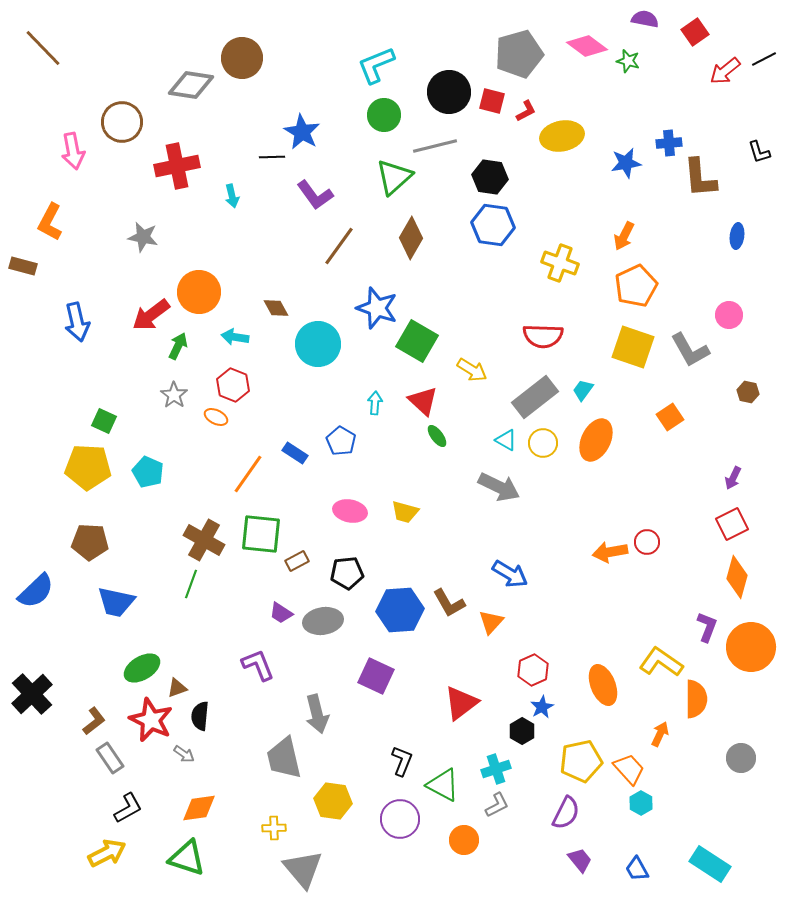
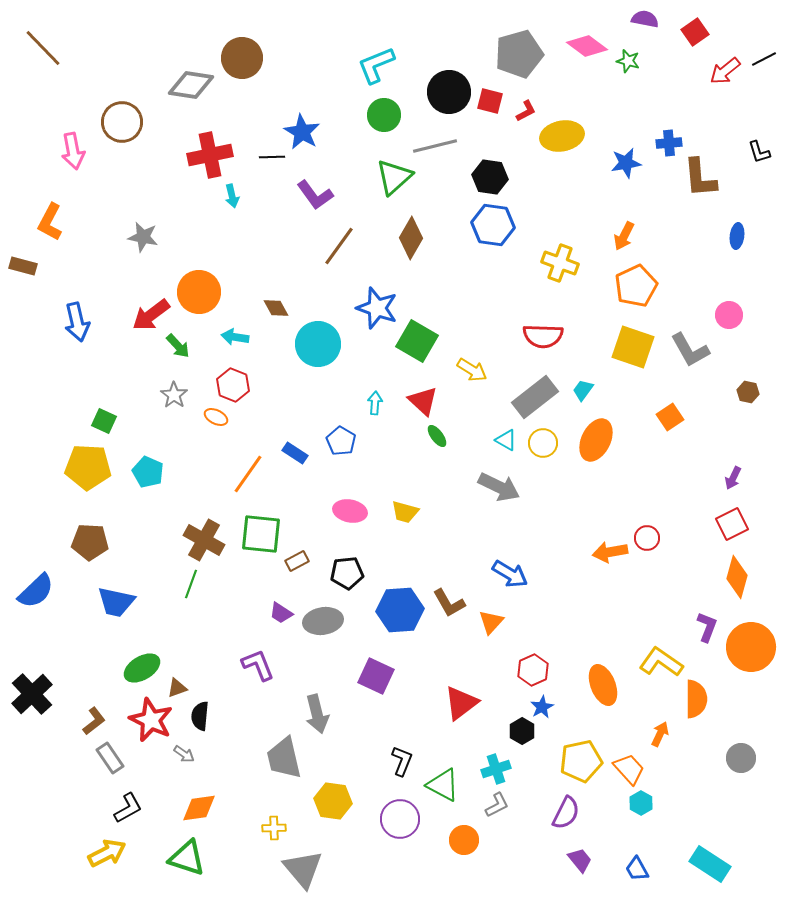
red square at (492, 101): moved 2 px left
red cross at (177, 166): moved 33 px right, 11 px up
green arrow at (178, 346): rotated 112 degrees clockwise
red circle at (647, 542): moved 4 px up
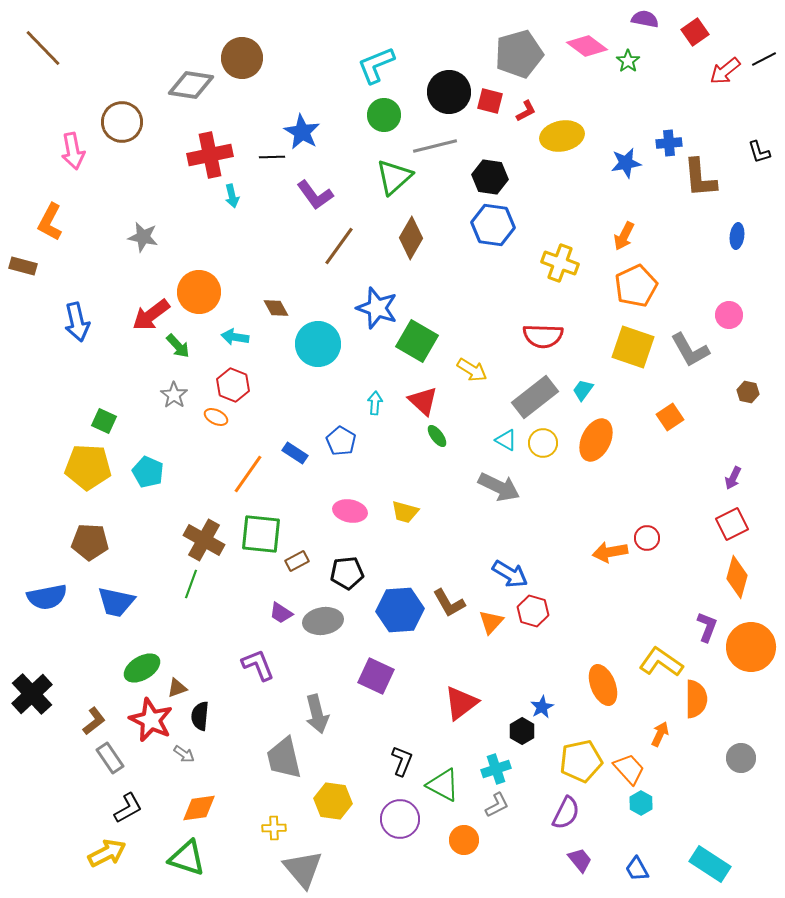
green star at (628, 61): rotated 20 degrees clockwise
blue semicircle at (36, 591): moved 11 px right, 6 px down; rotated 33 degrees clockwise
red hexagon at (533, 670): moved 59 px up; rotated 20 degrees counterclockwise
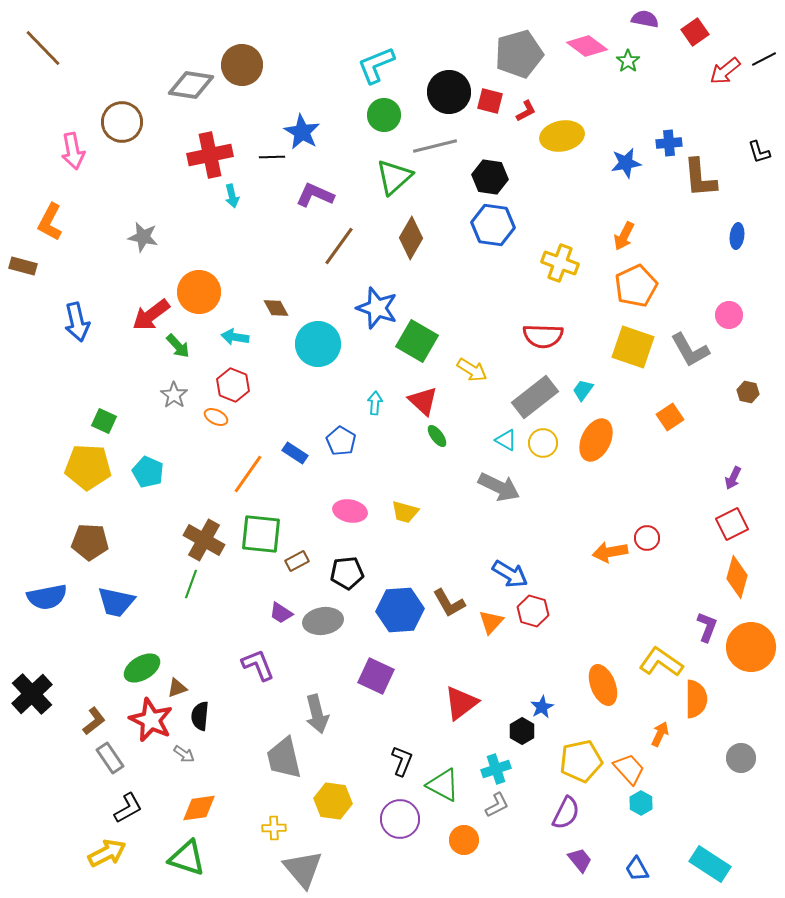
brown circle at (242, 58): moved 7 px down
purple L-shape at (315, 195): rotated 150 degrees clockwise
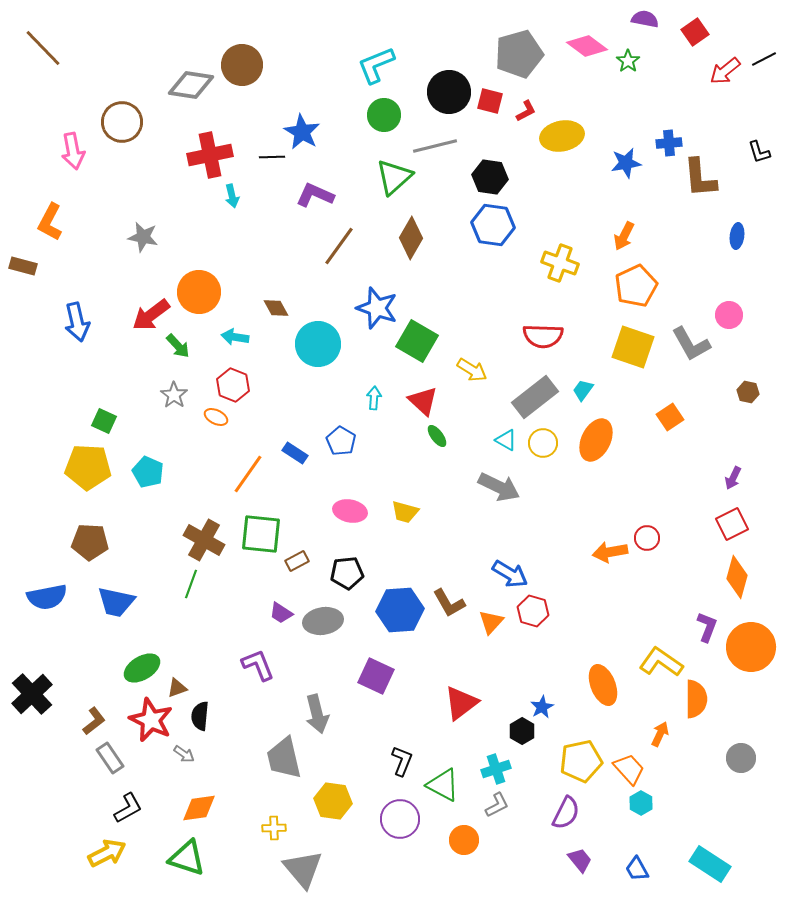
gray L-shape at (690, 350): moved 1 px right, 6 px up
cyan arrow at (375, 403): moved 1 px left, 5 px up
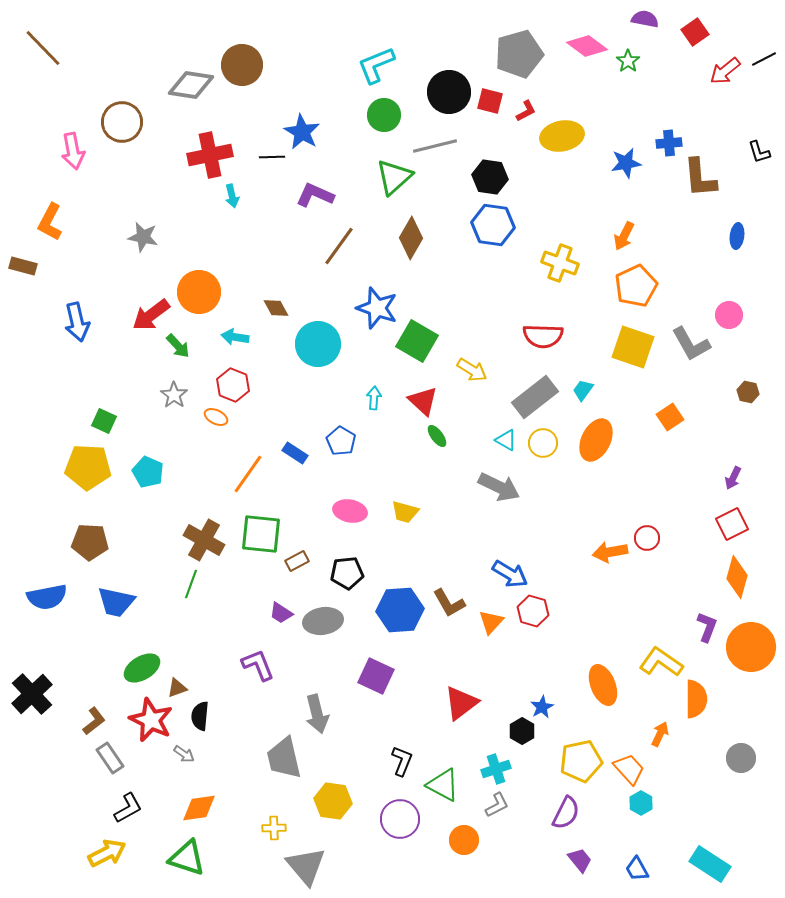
gray triangle at (303, 869): moved 3 px right, 3 px up
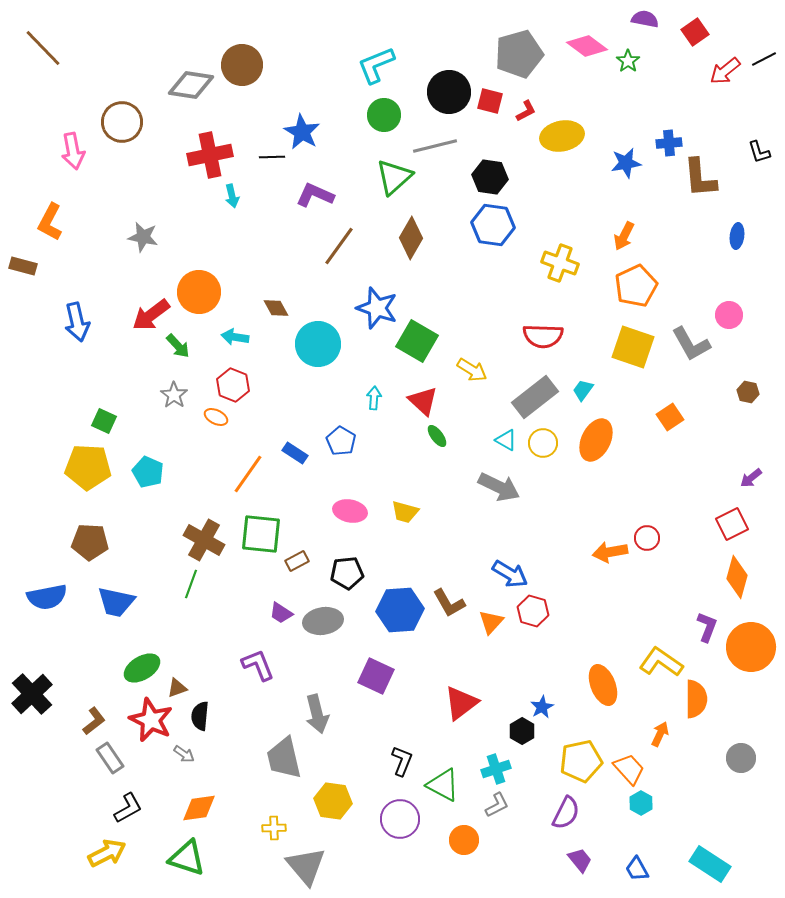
purple arrow at (733, 478): moved 18 px right; rotated 25 degrees clockwise
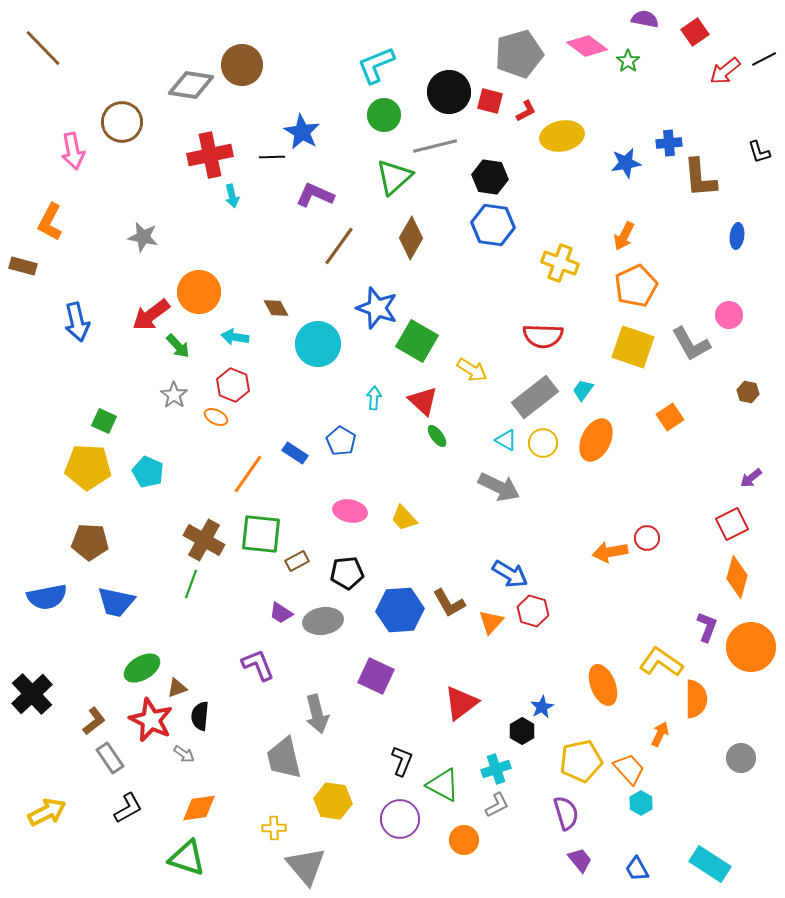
yellow trapezoid at (405, 512): moved 1 px left, 6 px down; rotated 32 degrees clockwise
purple semicircle at (566, 813): rotated 44 degrees counterclockwise
yellow arrow at (107, 853): moved 60 px left, 41 px up
